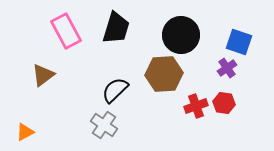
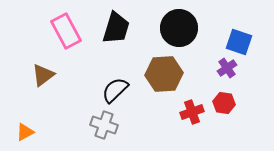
black circle: moved 2 px left, 7 px up
red cross: moved 4 px left, 6 px down
gray cross: rotated 16 degrees counterclockwise
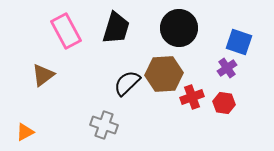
black semicircle: moved 12 px right, 7 px up
red cross: moved 15 px up
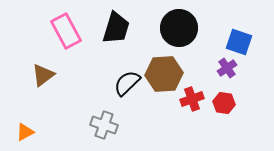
red cross: moved 2 px down
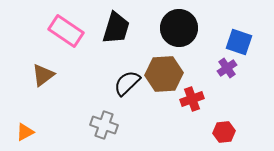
pink rectangle: rotated 28 degrees counterclockwise
red hexagon: moved 29 px down; rotated 15 degrees counterclockwise
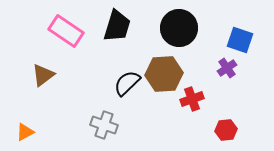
black trapezoid: moved 1 px right, 2 px up
blue square: moved 1 px right, 2 px up
red hexagon: moved 2 px right, 2 px up
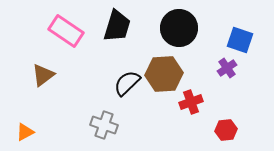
red cross: moved 1 px left, 3 px down
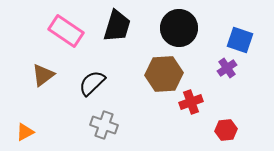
black semicircle: moved 35 px left
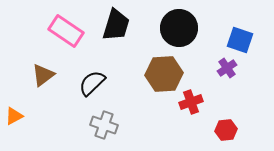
black trapezoid: moved 1 px left, 1 px up
orange triangle: moved 11 px left, 16 px up
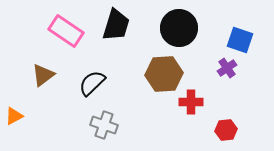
red cross: rotated 20 degrees clockwise
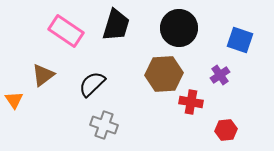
purple cross: moved 7 px left, 7 px down
black semicircle: moved 1 px down
red cross: rotated 10 degrees clockwise
orange triangle: moved 16 px up; rotated 36 degrees counterclockwise
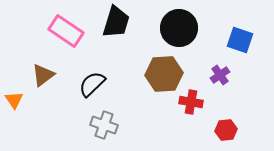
black trapezoid: moved 3 px up
